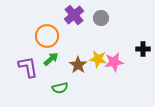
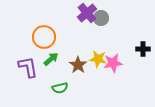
purple cross: moved 13 px right, 2 px up
orange circle: moved 3 px left, 1 px down
pink star: moved 1 px left, 1 px down
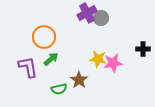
purple cross: rotated 12 degrees clockwise
brown star: moved 1 px right, 15 px down
green semicircle: moved 1 px left, 1 px down
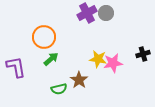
gray circle: moved 5 px right, 5 px up
black cross: moved 5 px down; rotated 16 degrees counterclockwise
purple L-shape: moved 12 px left
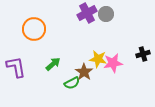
gray circle: moved 1 px down
orange circle: moved 10 px left, 8 px up
green arrow: moved 2 px right, 5 px down
brown star: moved 5 px right, 8 px up
green semicircle: moved 13 px right, 6 px up; rotated 14 degrees counterclockwise
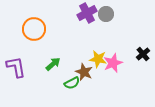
black cross: rotated 24 degrees counterclockwise
pink star: rotated 12 degrees counterclockwise
brown star: rotated 12 degrees counterclockwise
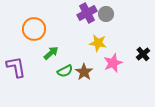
yellow star: moved 16 px up
green arrow: moved 2 px left, 11 px up
brown star: rotated 12 degrees clockwise
green semicircle: moved 7 px left, 12 px up
